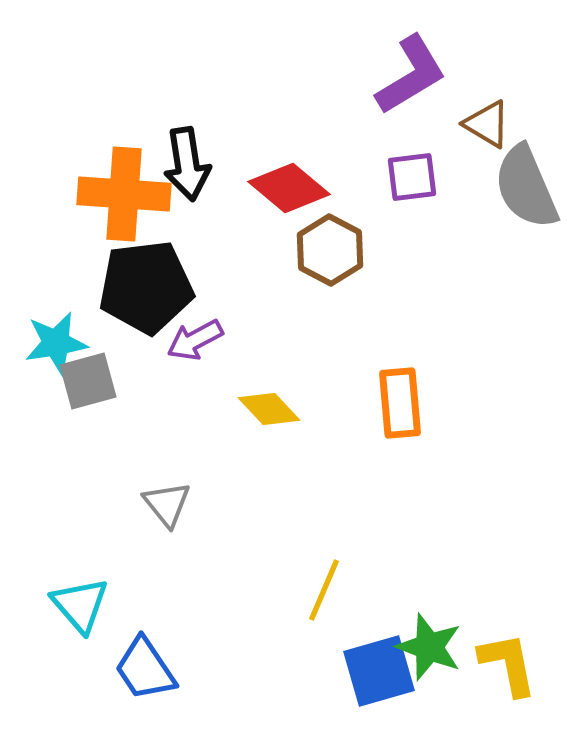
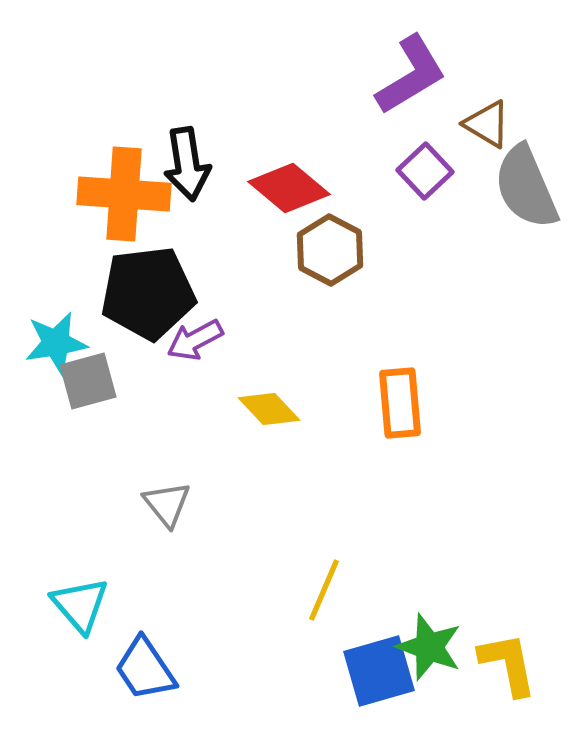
purple square: moved 13 px right, 6 px up; rotated 36 degrees counterclockwise
black pentagon: moved 2 px right, 6 px down
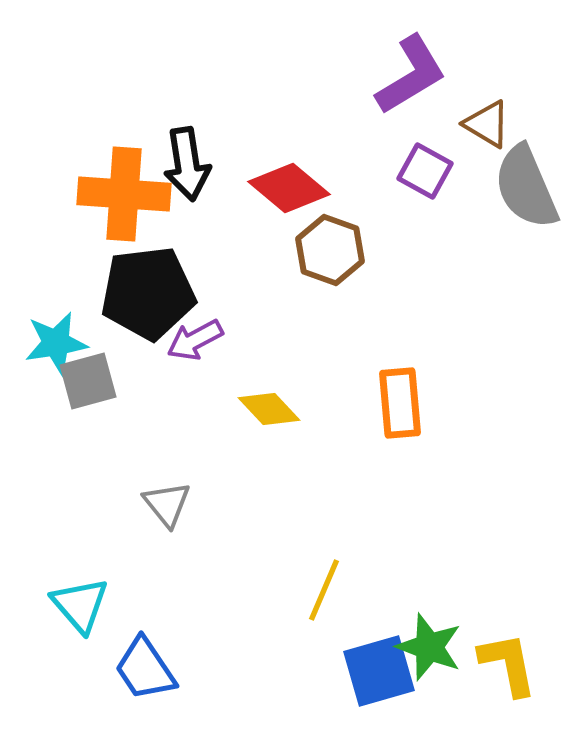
purple square: rotated 18 degrees counterclockwise
brown hexagon: rotated 8 degrees counterclockwise
